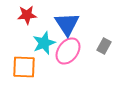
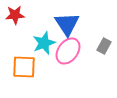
red star: moved 12 px left
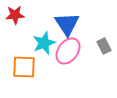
gray rectangle: rotated 56 degrees counterclockwise
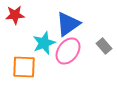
blue triangle: moved 1 px right; rotated 28 degrees clockwise
gray rectangle: rotated 14 degrees counterclockwise
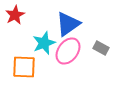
red star: rotated 24 degrees counterclockwise
gray rectangle: moved 3 px left, 2 px down; rotated 21 degrees counterclockwise
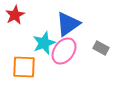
pink ellipse: moved 4 px left
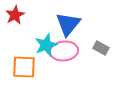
blue triangle: rotated 16 degrees counterclockwise
cyan star: moved 2 px right, 2 px down
pink ellipse: rotated 48 degrees clockwise
